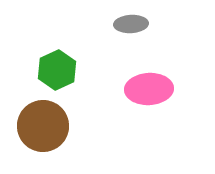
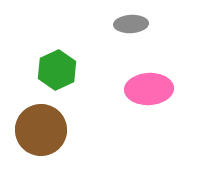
brown circle: moved 2 px left, 4 px down
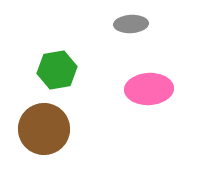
green hexagon: rotated 15 degrees clockwise
brown circle: moved 3 px right, 1 px up
